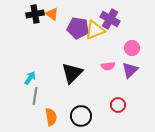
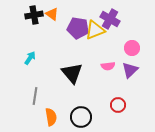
black cross: moved 1 px left, 1 px down
black triangle: rotated 25 degrees counterclockwise
cyan arrow: moved 20 px up
black circle: moved 1 px down
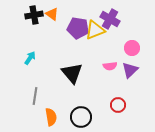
pink semicircle: moved 2 px right
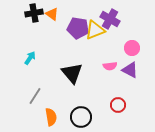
black cross: moved 2 px up
purple triangle: rotated 48 degrees counterclockwise
gray line: rotated 24 degrees clockwise
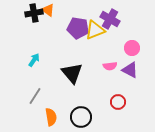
orange triangle: moved 4 px left, 4 px up
cyan arrow: moved 4 px right, 2 px down
red circle: moved 3 px up
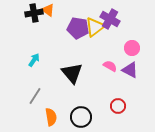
yellow triangle: moved 3 px up; rotated 15 degrees counterclockwise
pink semicircle: rotated 144 degrees counterclockwise
red circle: moved 4 px down
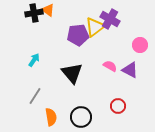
purple pentagon: moved 7 px down; rotated 15 degrees counterclockwise
pink circle: moved 8 px right, 3 px up
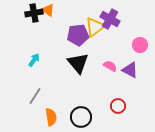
black triangle: moved 6 px right, 10 px up
